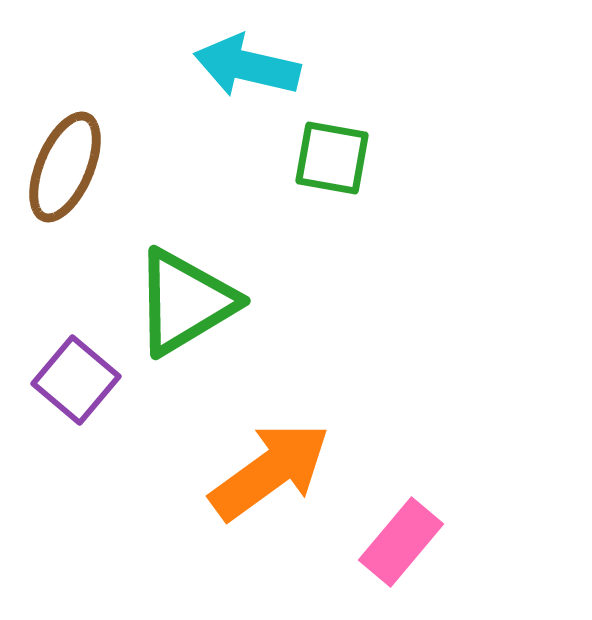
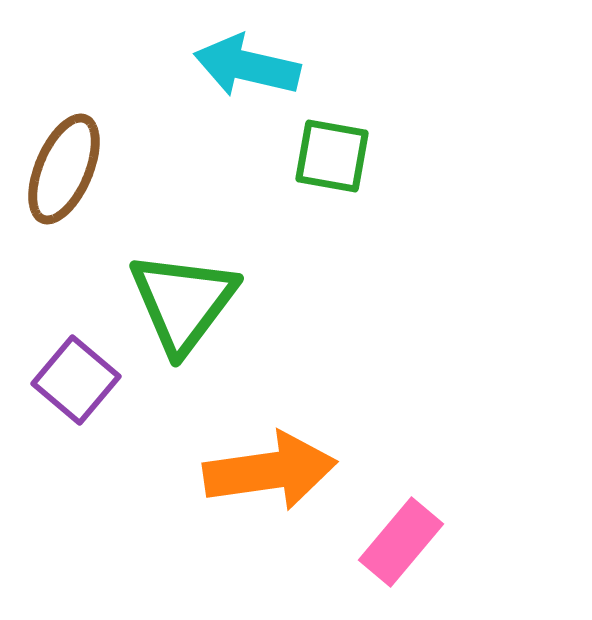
green square: moved 2 px up
brown ellipse: moved 1 px left, 2 px down
green triangle: moved 2 px left; rotated 22 degrees counterclockwise
orange arrow: rotated 28 degrees clockwise
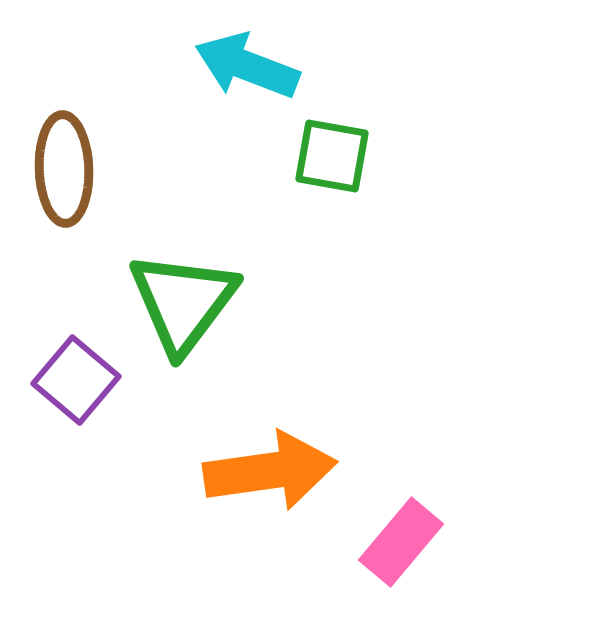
cyan arrow: rotated 8 degrees clockwise
brown ellipse: rotated 25 degrees counterclockwise
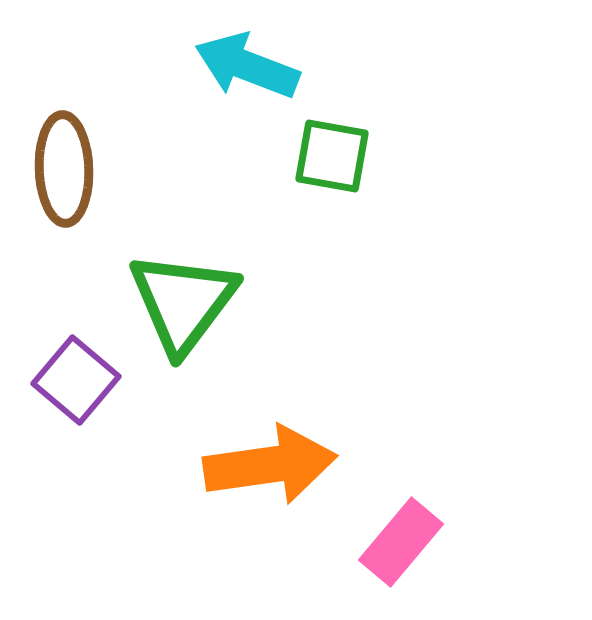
orange arrow: moved 6 px up
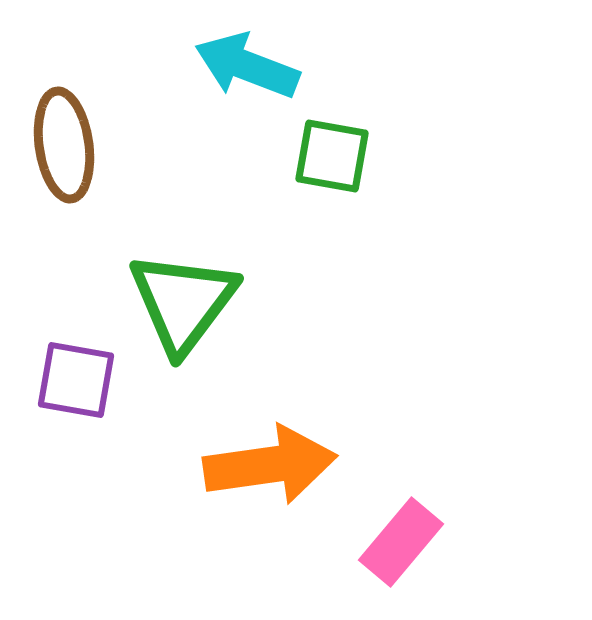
brown ellipse: moved 24 px up; rotated 6 degrees counterclockwise
purple square: rotated 30 degrees counterclockwise
